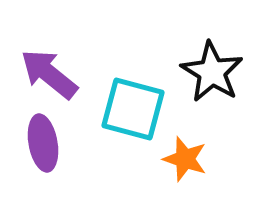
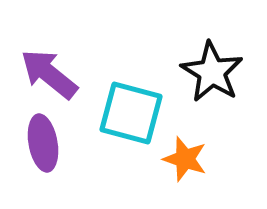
cyan square: moved 2 px left, 4 px down
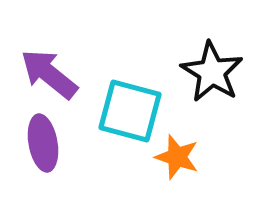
cyan square: moved 1 px left, 2 px up
orange star: moved 8 px left, 2 px up
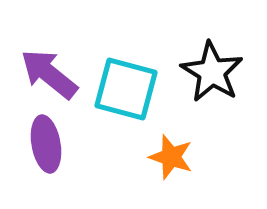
cyan square: moved 4 px left, 22 px up
purple ellipse: moved 3 px right, 1 px down
orange star: moved 6 px left
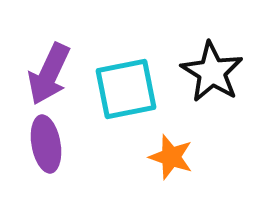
purple arrow: rotated 104 degrees counterclockwise
cyan square: rotated 26 degrees counterclockwise
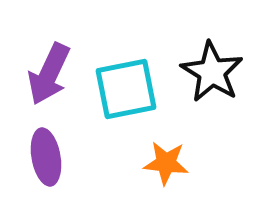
purple ellipse: moved 13 px down
orange star: moved 5 px left, 6 px down; rotated 12 degrees counterclockwise
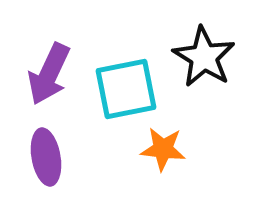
black star: moved 8 px left, 15 px up
orange star: moved 3 px left, 14 px up
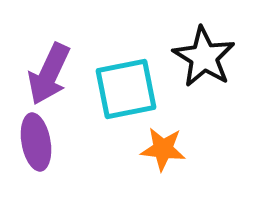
purple ellipse: moved 10 px left, 15 px up
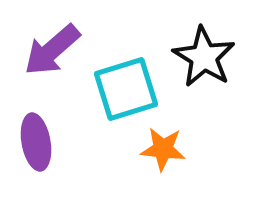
purple arrow: moved 3 px right, 24 px up; rotated 24 degrees clockwise
cyan square: rotated 6 degrees counterclockwise
